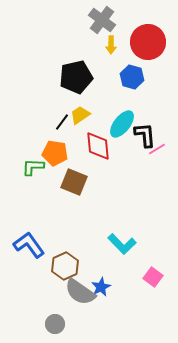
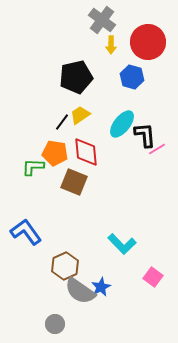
red diamond: moved 12 px left, 6 px down
blue L-shape: moved 3 px left, 13 px up
gray semicircle: moved 1 px up
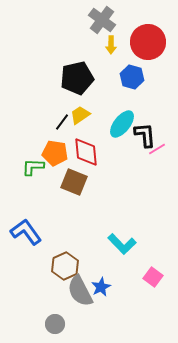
black pentagon: moved 1 px right, 1 px down
gray semicircle: rotated 28 degrees clockwise
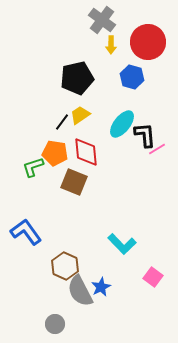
green L-shape: rotated 20 degrees counterclockwise
brown hexagon: rotated 12 degrees counterclockwise
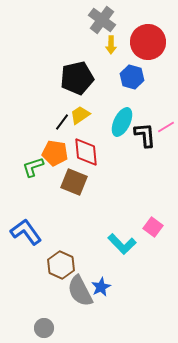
cyan ellipse: moved 2 px up; rotated 12 degrees counterclockwise
pink line: moved 9 px right, 22 px up
brown hexagon: moved 4 px left, 1 px up
pink square: moved 50 px up
gray circle: moved 11 px left, 4 px down
